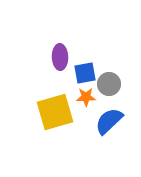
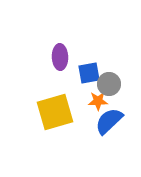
blue square: moved 4 px right
orange star: moved 12 px right, 4 px down
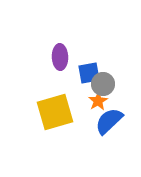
gray circle: moved 6 px left
orange star: rotated 30 degrees counterclockwise
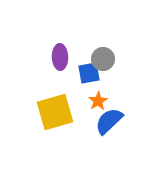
gray circle: moved 25 px up
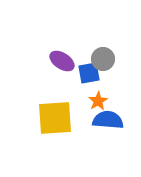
purple ellipse: moved 2 px right, 4 px down; rotated 55 degrees counterclockwise
yellow square: moved 6 px down; rotated 12 degrees clockwise
blue semicircle: moved 1 px left, 1 px up; rotated 48 degrees clockwise
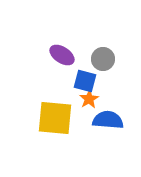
purple ellipse: moved 6 px up
blue square: moved 4 px left, 8 px down; rotated 25 degrees clockwise
orange star: moved 9 px left, 2 px up
yellow square: rotated 9 degrees clockwise
